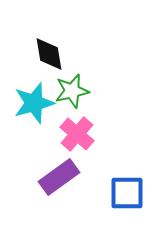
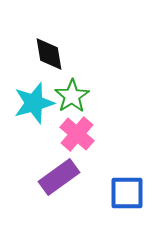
green star: moved 5 px down; rotated 20 degrees counterclockwise
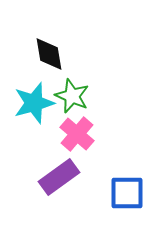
green star: rotated 16 degrees counterclockwise
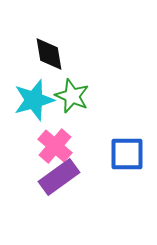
cyan star: moved 3 px up
pink cross: moved 22 px left, 12 px down
blue square: moved 39 px up
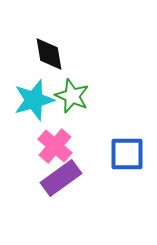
purple rectangle: moved 2 px right, 1 px down
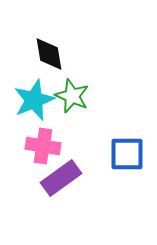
cyan star: rotated 6 degrees counterclockwise
pink cross: moved 12 px left; rotated 32 degrees counterclockwise
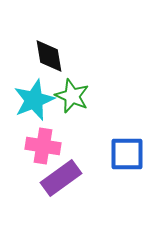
black diamond: moved 2 px down
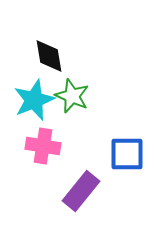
purple rectangle: moved 20 px right, 13 px down; rotated 15 degrees counterclockwise
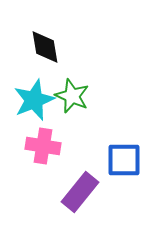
black diamond: moved 4 px left, 9 px up
blue square: moved 3 px left, 6 px down
purple rectangle: moved 1 px left, 1 px down
